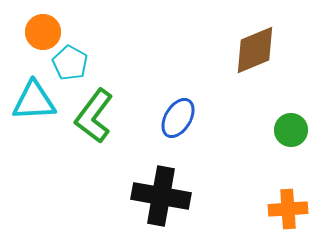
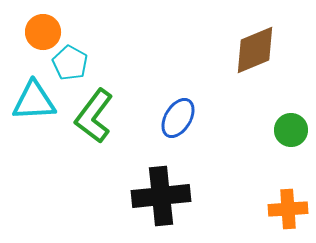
black cross: rotated 16 degrees counterclockwise
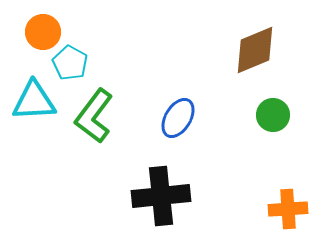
green circle: moved 18 px left, 15 px up
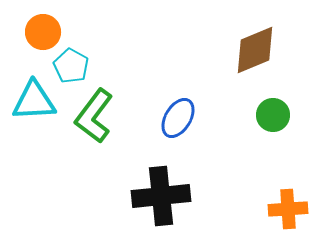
cyan pentagon: moved 1 px right, 3 px down
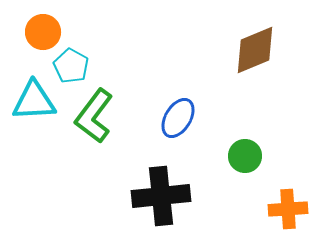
green circle: moved 28 px left, 41 px down
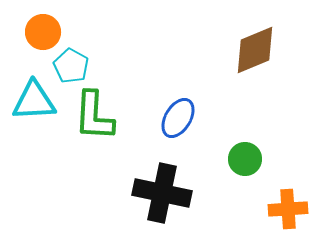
green L-shape: rotated 34 degrees counterclockwise
green circle: moved 3 px down
black cross: moved 1 px right, 3 px up; rotated 18 degrees clockwise
